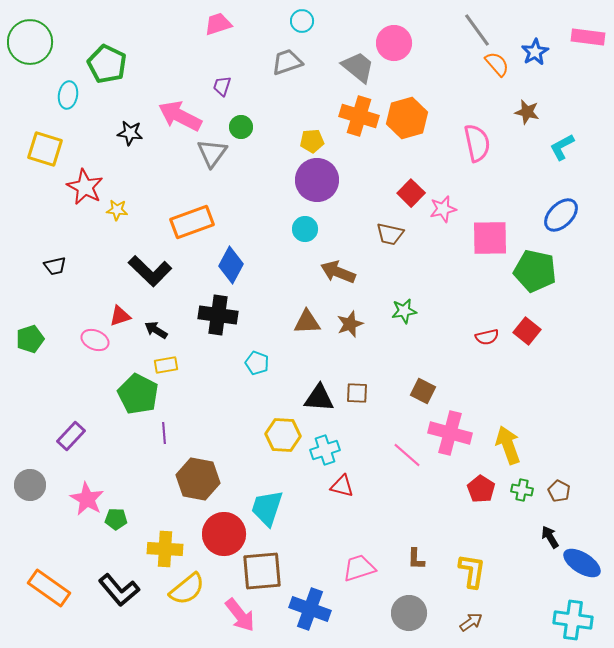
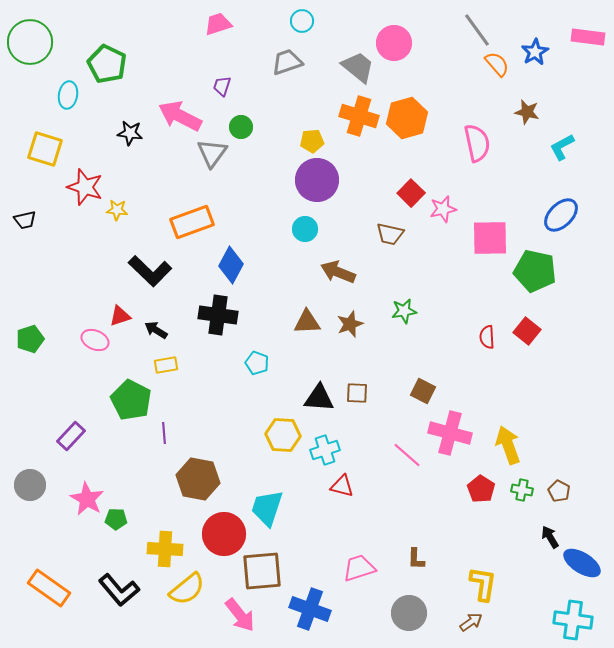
red star at (85, 187): rotated 9 degrees counterclockwise
black trapezoid at (55, 266): moved 30 px left, 46 px up
red semicircle at (487, 337): rotated 100 degrees clockwise
green pentagon at (138, 394): moved 7 px left, 6 px down
yellow L-shape at (472, 571): moved 11 px right, 13 px down
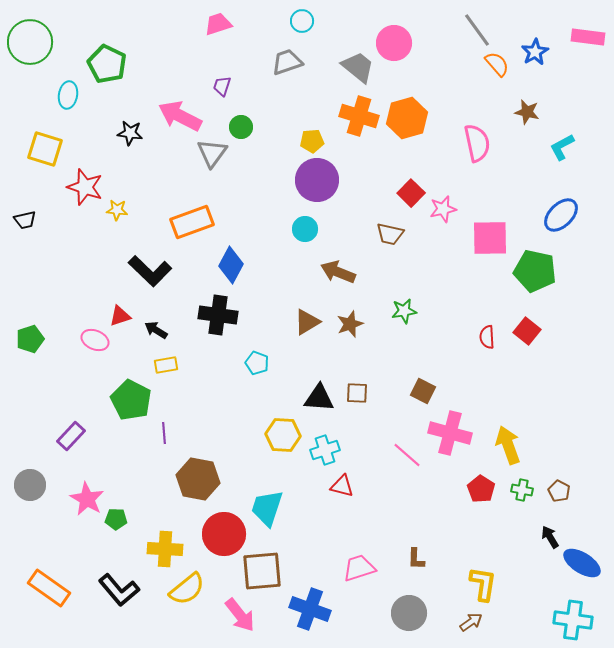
brown triangle at (307, 322): rotated 28 degrees counterclockwise
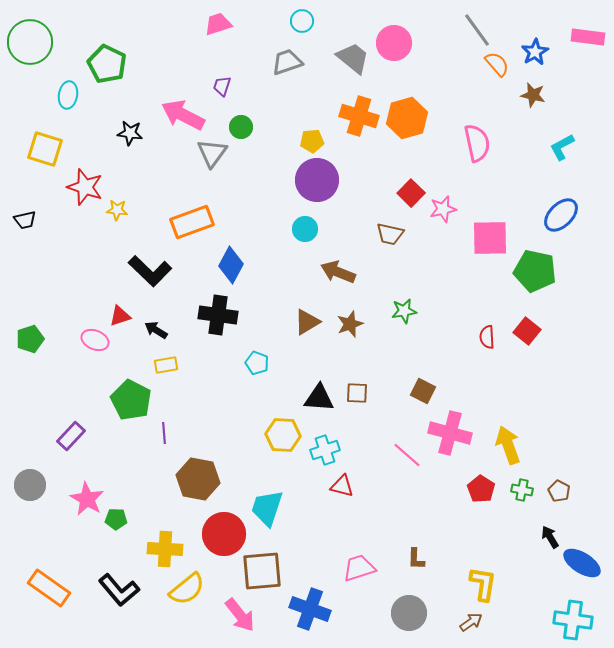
gray trapezoid at (358, 67): moved 5 px left, 9 px up
brown star at (527, 112): moved 6 px right, 17 px up
pink arrow at (180, 116): moved 3 px right, 1 px up
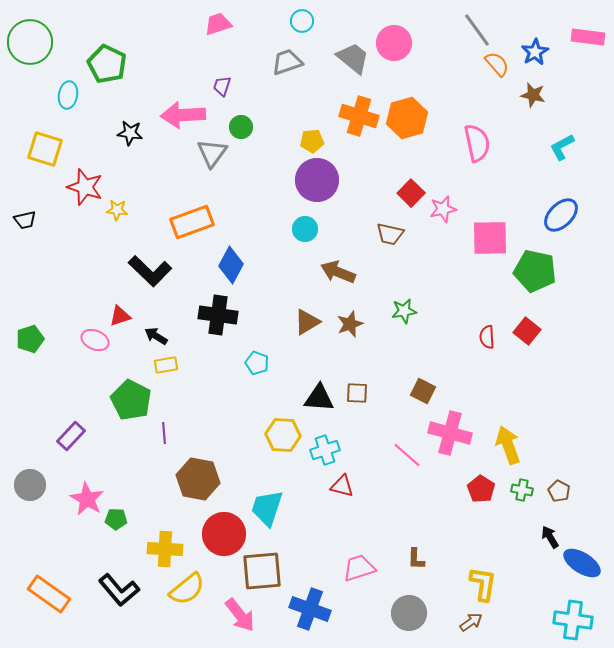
pink arrow at (183, 115): rotated 30 degrees counterclockwise
black arrow at (156, 330): moved 6 px down
orange rectangle at (49, 588): moved 6 px down
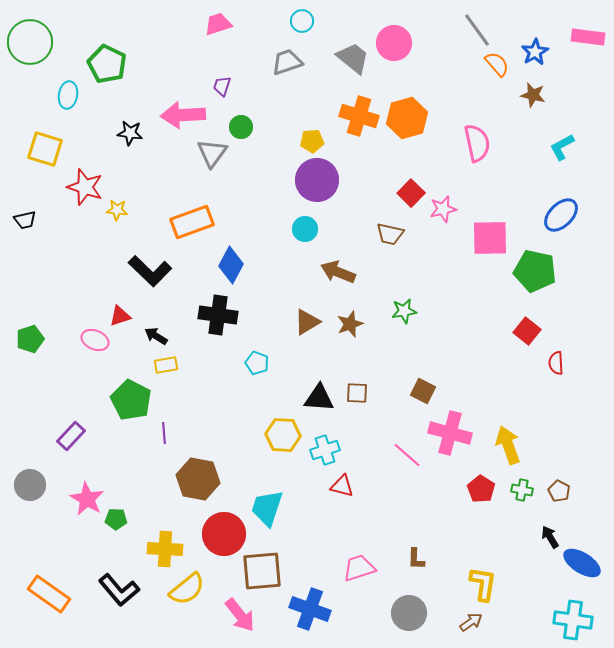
red semicircle at (487, 337): moved 69 px right, 26 px down
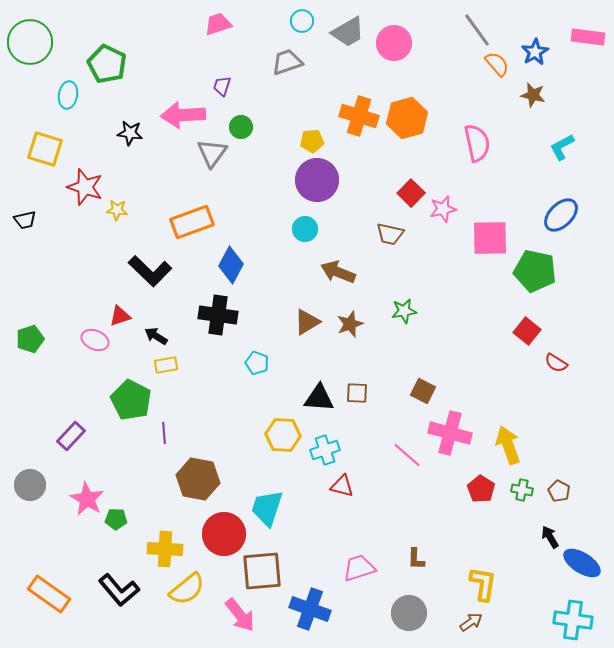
gray trapezoid at (353, 58): moved 5 px left, 26 px up; rotated 111 degrees clockwise
red semicircle at (556, 363): rotated 55 degrees counterclockwise
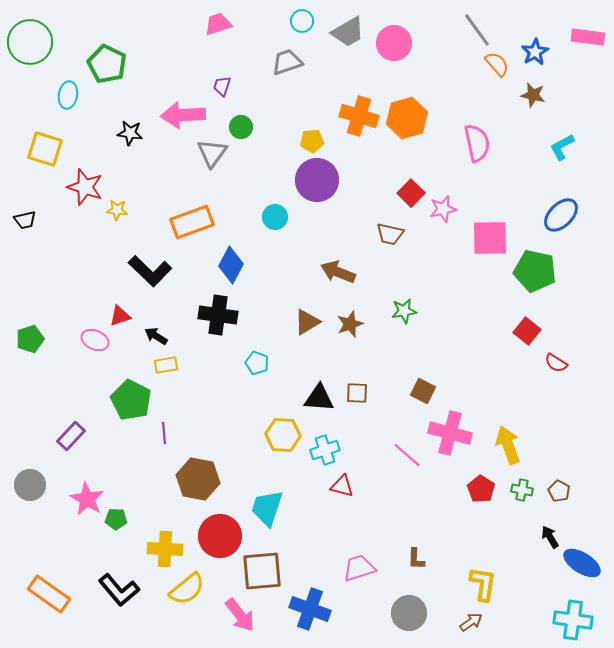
cyan circle at (305, 229): moved 30 px left, 12 px up
red circle at (224, 534): moved 4 px left, 2 px down
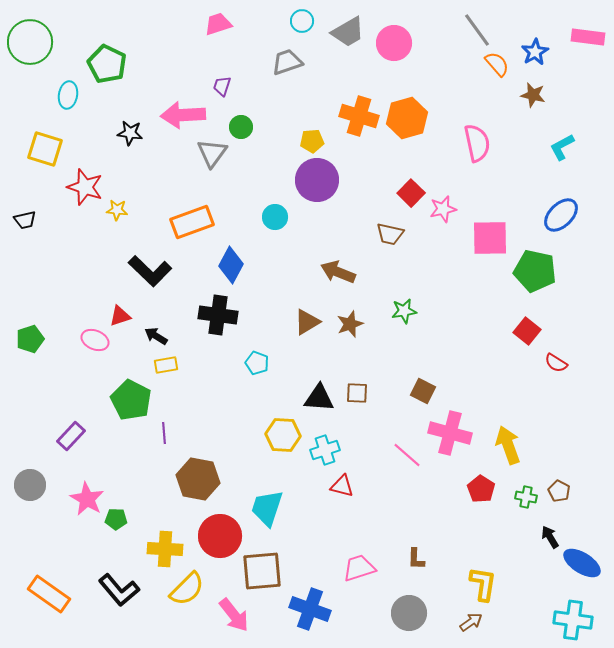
green cross at (522, 490): moved 4 px right, 7 px down
yellow semicircle at (187, 589): rotated 6 degrees counterclockwise
pink arrow at (240, 615): moved 6 px left
